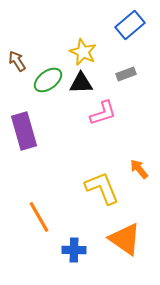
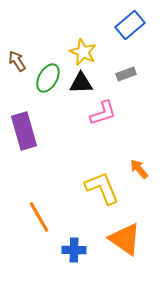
green ellipse: moved 2 px up; rotated 24 degrees counterclockwise
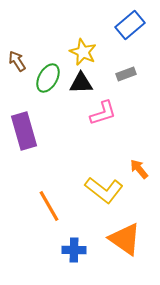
yellow L-shape: moved 2 px right, 2 px down; rotated 150 degrees clockwise
orange line: moved 10 px right, 11 px up
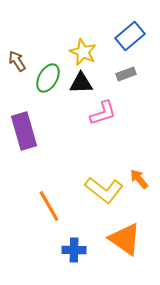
blue rectangle: moved 11 px down
orange arrow: moved 10 px down
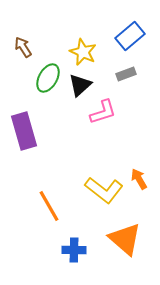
brown arrow: moved 6 px right, 14 px up
black triangle: moved 1 px left, 2 px down; rotated 40 degrees counterclockwise
pink L-shape: moved 1 px up
orange arrow: rotated 10 degrees clockwise
orange triangle: rotated 6 degrees clockwise
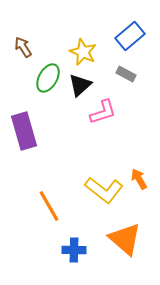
gray rectangle: rotated 48 degrees clockwise
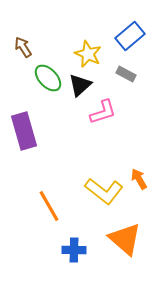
yellow star: moved 5 px right, 2 px down
green ellipse: rotated 72 degrees counterclockwise
yellow L-shape: moved 1 px down
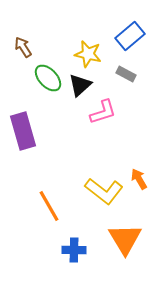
yellow star: rotated 12 degrees counterclockwise
purple rectangle: moved 1 px left
orange triangle: rotated 18 degrees clockwise
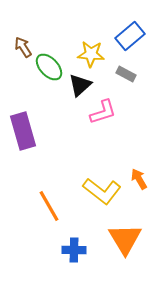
yellow star: moved 3 px right; rotated 8 degrees counterclockwise
green ellipse: moved 1 px right, 11 px up
yellow L-shape: moved 2 px left
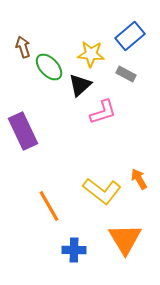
brown arrow: rotated 15 degrees clockwise
purple rectangle: rotated 9 degrees counterclockwise
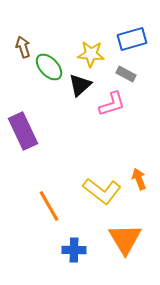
blue rectangle: moved 2 px right, 3 px down; rotated 24 degrees clockwise
pink L-shape: moved 9 px right, 8 px up
orange arrow: rotated 10 degrees clockwise
